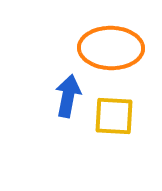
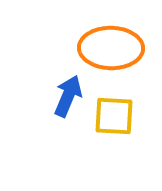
blue arrow: rotated 12 degrees clockwise
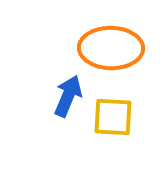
yellow square: moved 1 px left, 1 px down
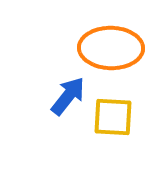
blue arrow: rotated 15 degrees clockwise
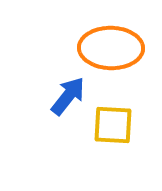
yellow square: moved 8 px down
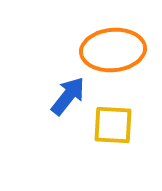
orange ellipse: moved 2 px right, 2 px down; rotated 6 degrees counterclockwise
